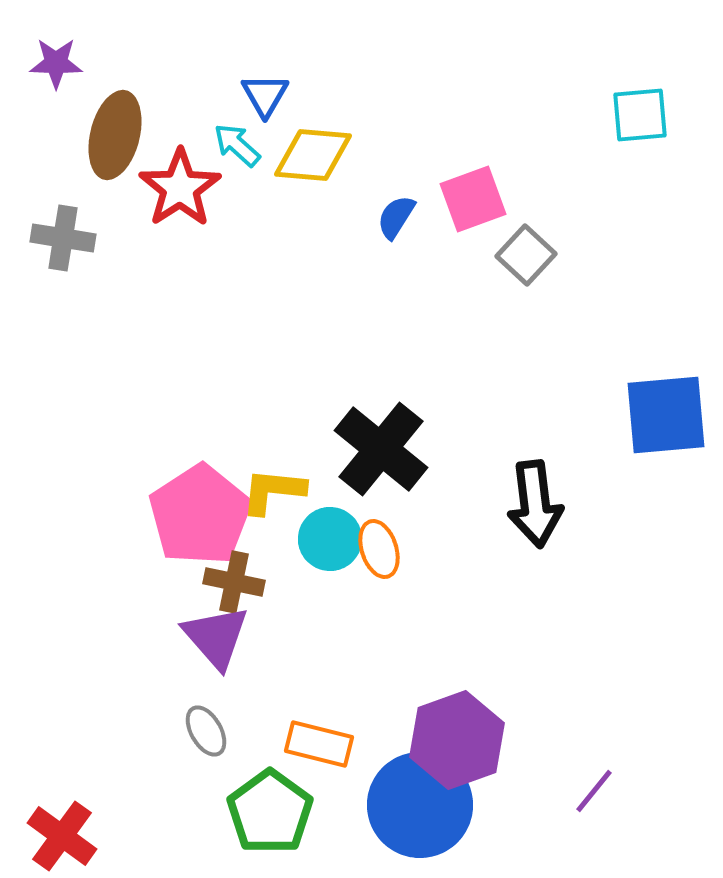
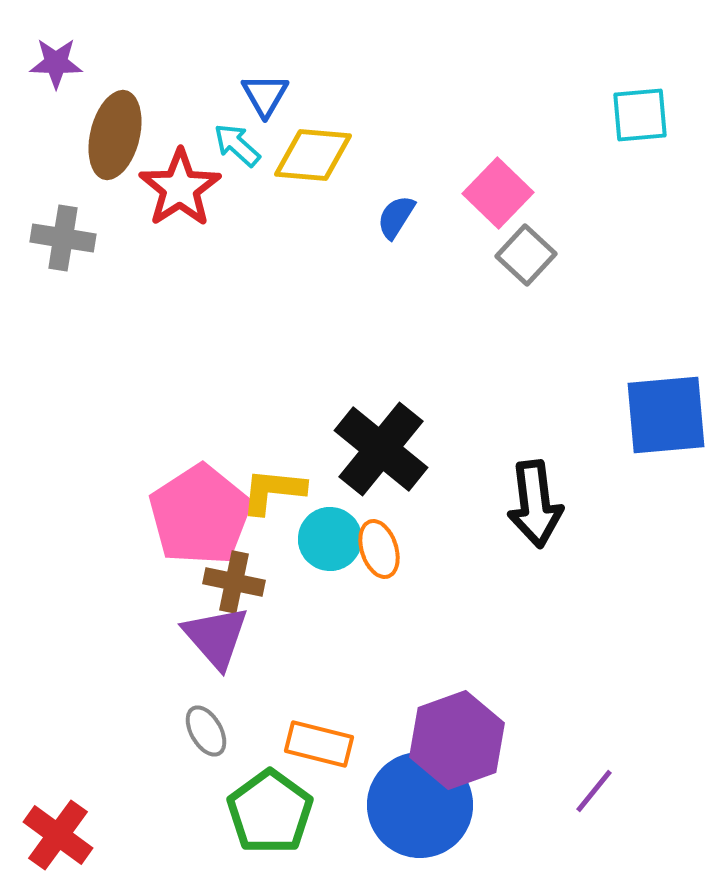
pink square: moved 25 px right, 6 px up; rotated 26 degrees counterclockwise
red cross: moved 4 px left, 1 px up
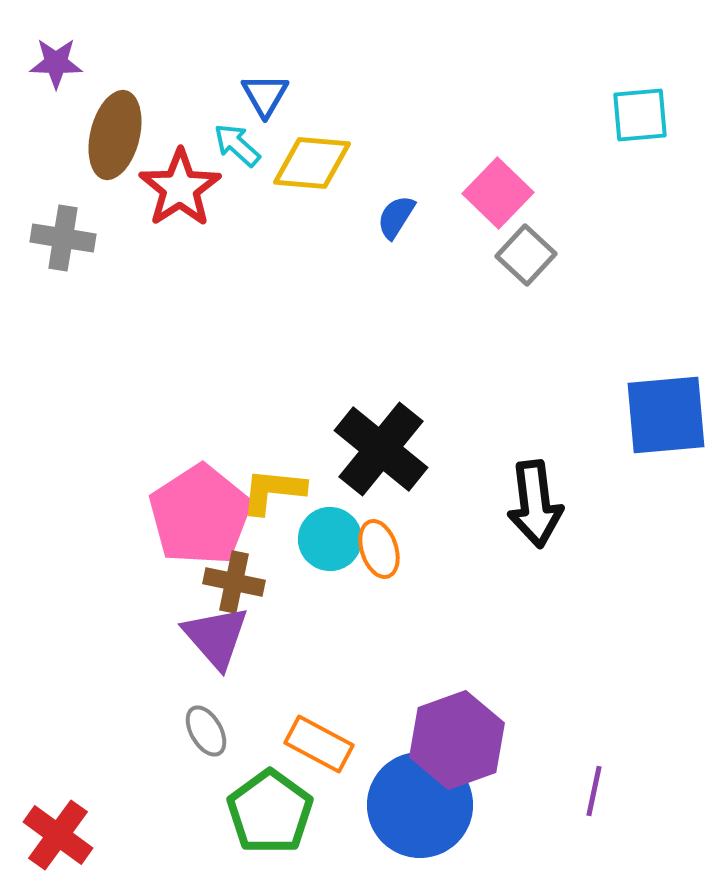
yellow diamond: moved 1 px left, 8 px down
orange rectangle: rotated 14 degrees clockwise
purple line: rotated 27 degrees counterclockwise
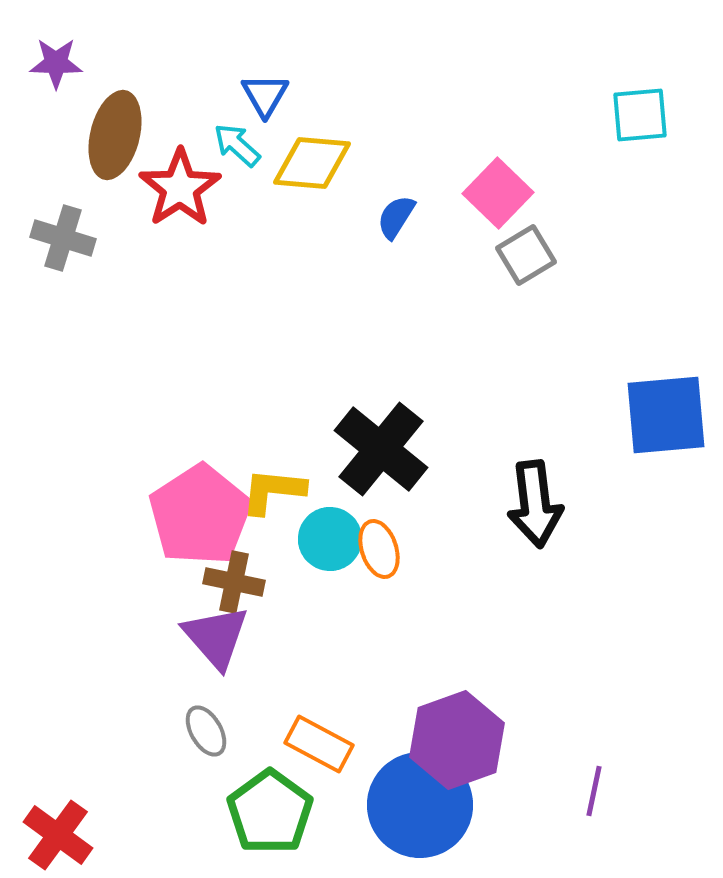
gray cross: rotated 8 degrees clockwise
gray square: rotated 16 degrees clockwise
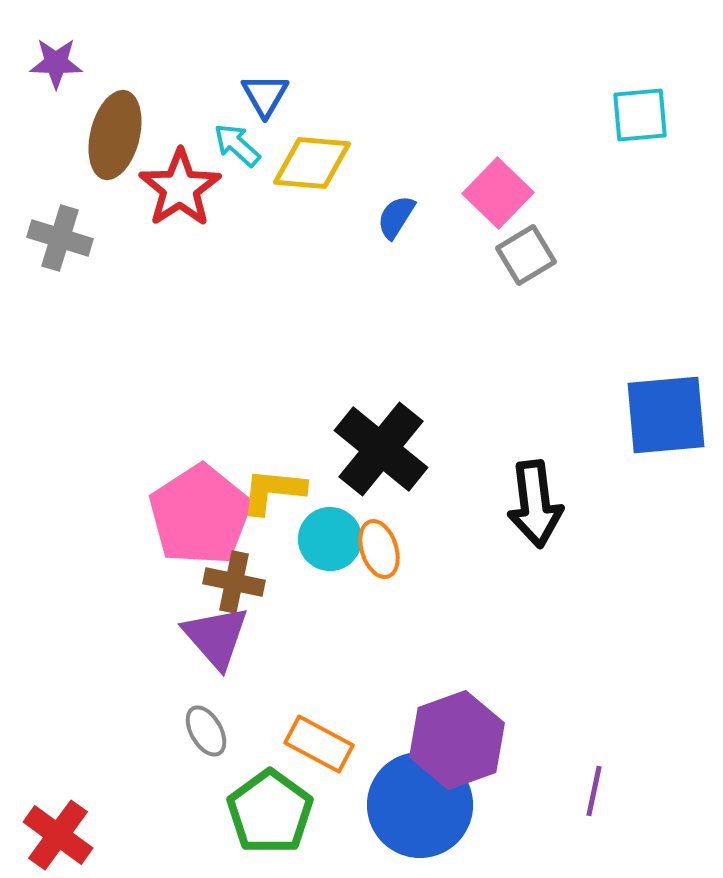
gray cross: moved 3 px left
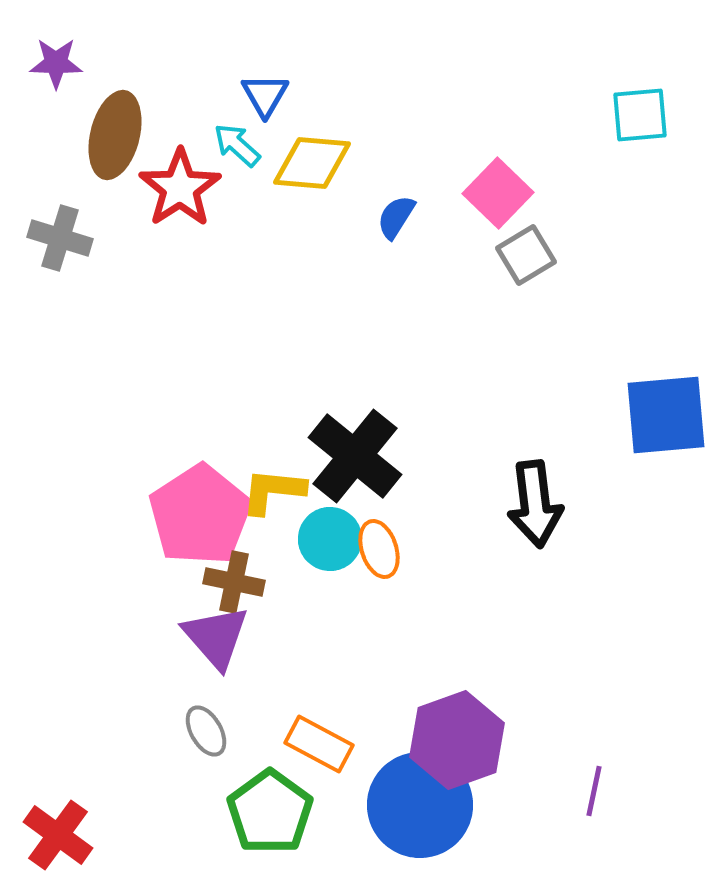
black cross: moved 26 px left, 7 px down
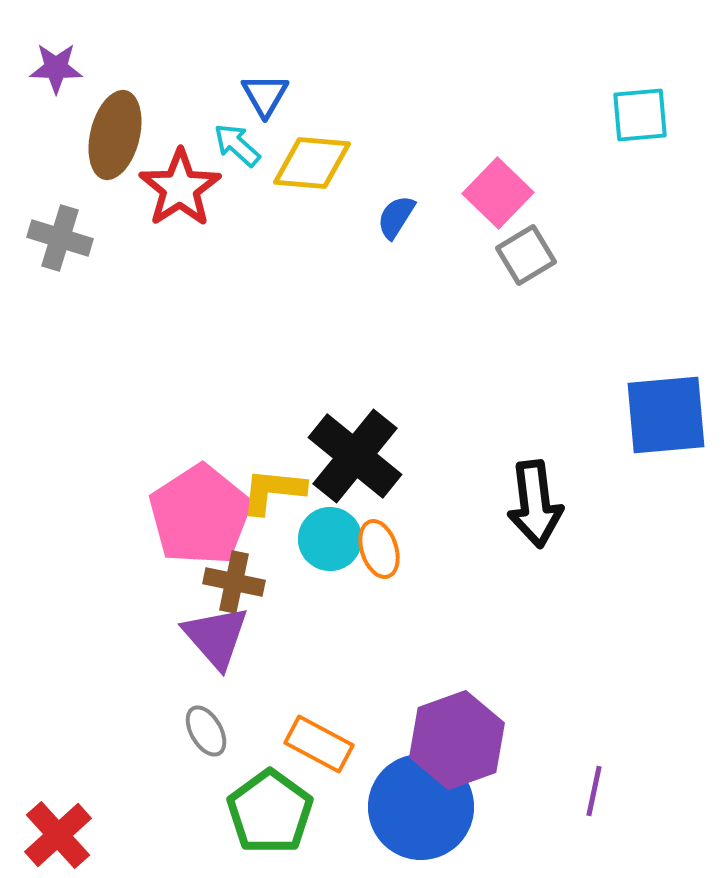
purple star: moved 5 px down
blue circle: moved 1 px right, 2 px down
red cross: rotated 12 degrees clockwise
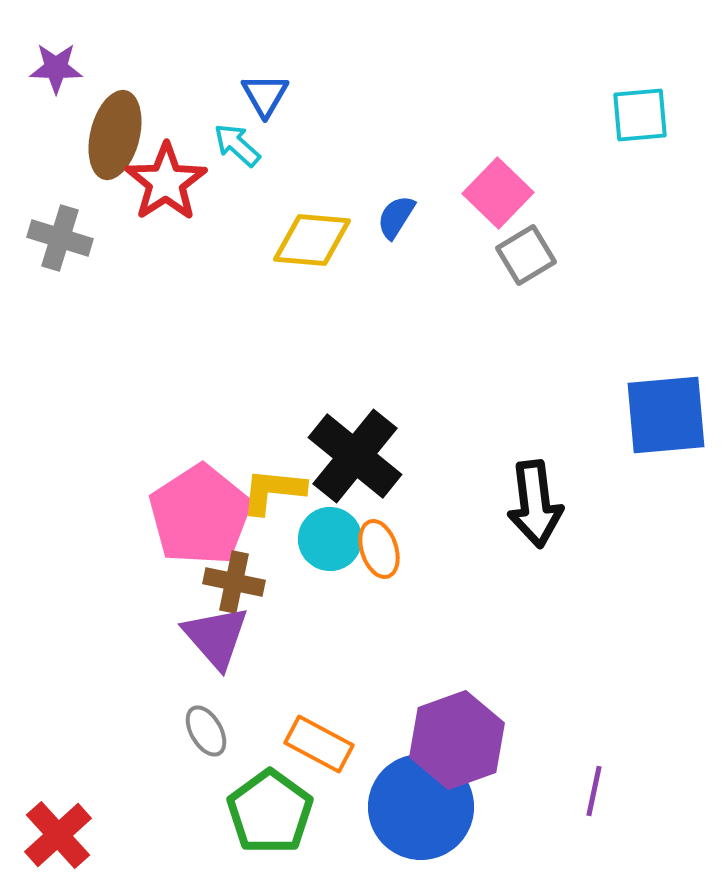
yellow diamond: moved 77 px down
red star: moved 14 px left, 6 px up
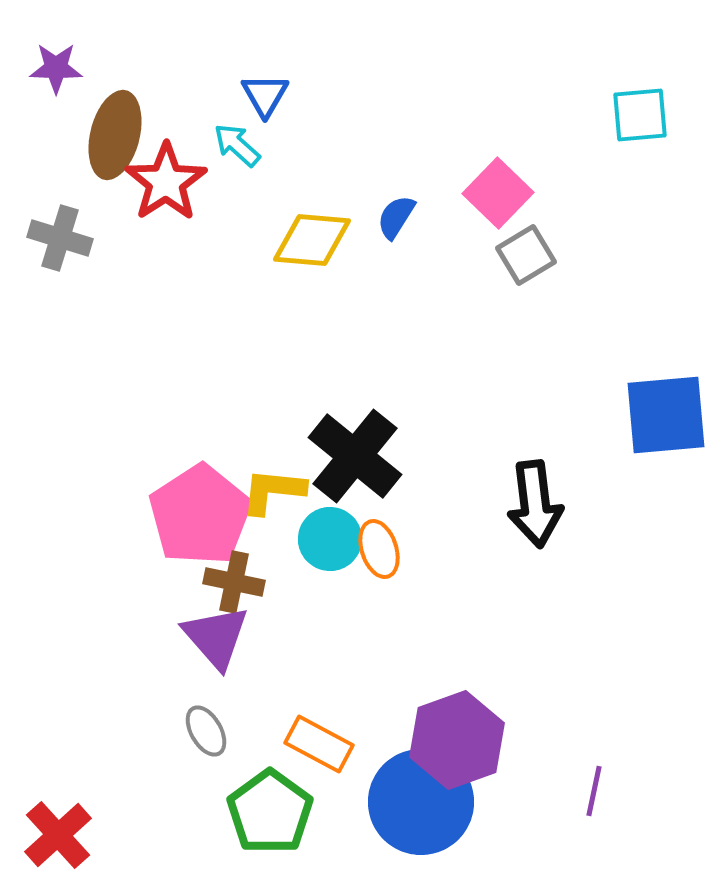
blue circle: moved 5 px up
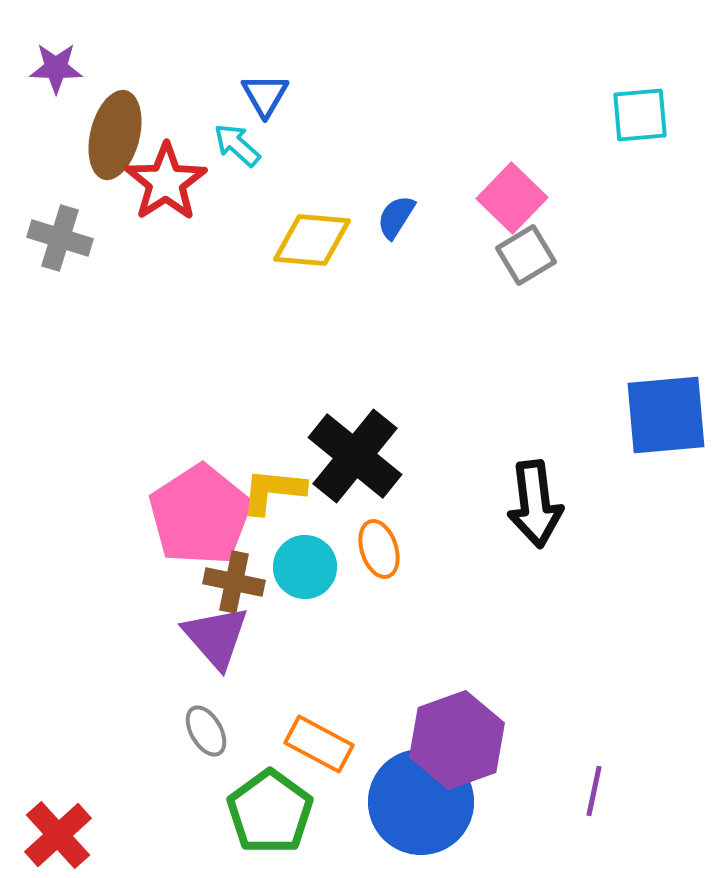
pink square: moved 14 px right, 5 px down
cyan circle: moved 25 px left, 28 px down
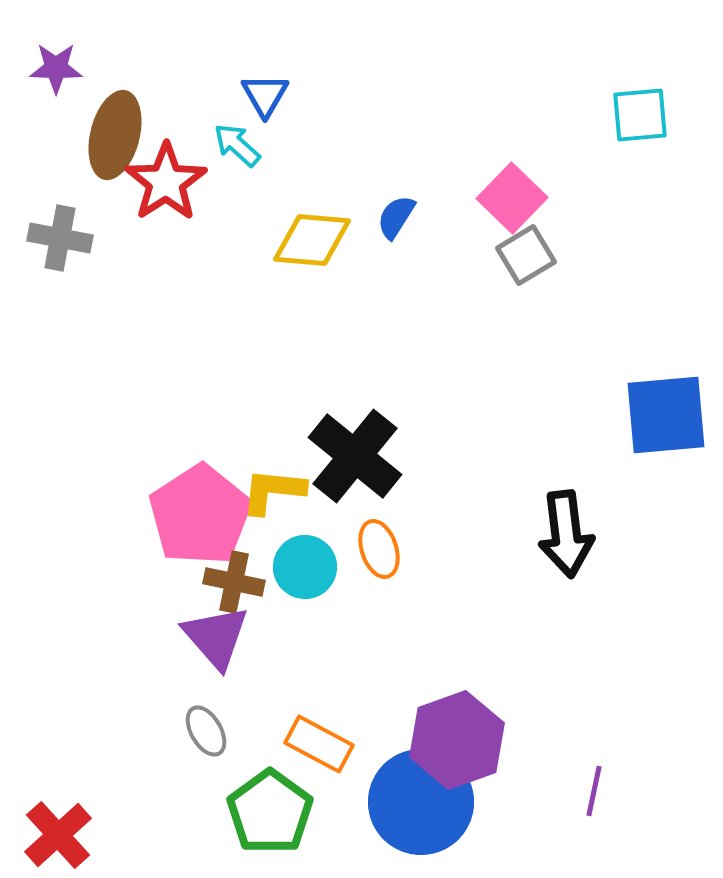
gray cross: rotated 6 degrees counterclockwise
black arrow: moved 31 px right, 30 px down
